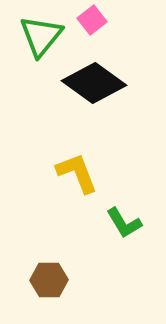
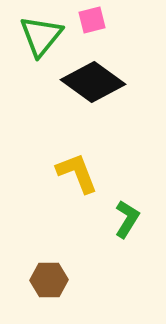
pink square: rotated 24 degrees clockwise
black diamond: moved 1 px left, 1 px up
green L-shape: moved 3 px right, 4 px up; rotated 117 degrees counterclockwise
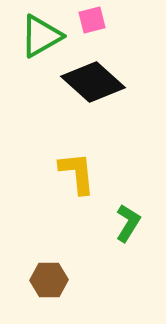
green triangle: rotated 21 degrees clockwise
black diamond: rotated 6 degrees clockwise
yellow L-shape: rotated 15 degrees clockwise
green L-shape: moved 1 px right, 4 px down
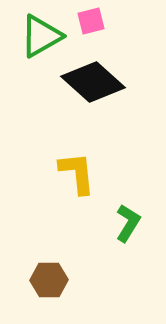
pink square: moved 1 px left, 1 px down
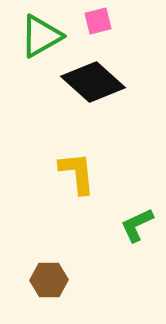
pink square: moved 7 px right
green L-shape: moved 9 px right, 2 px down; rotated 147 degrees counterclockwise
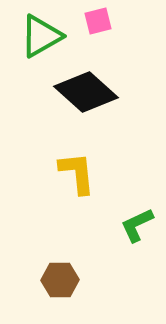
black diamond: moved 7 px left, 10 px down
brown hexagon: moved 11 px right
